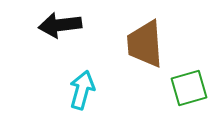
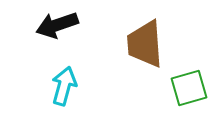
black arrow: moved 3 px left; rotated 12 degrees counterclockwise
cyan arrow: moved 18 px left, 4 px up
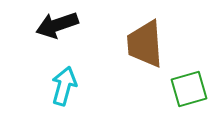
green square: moved 1 px down
